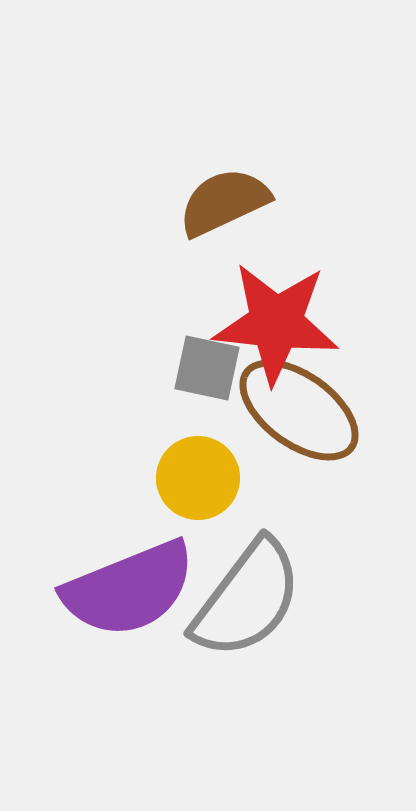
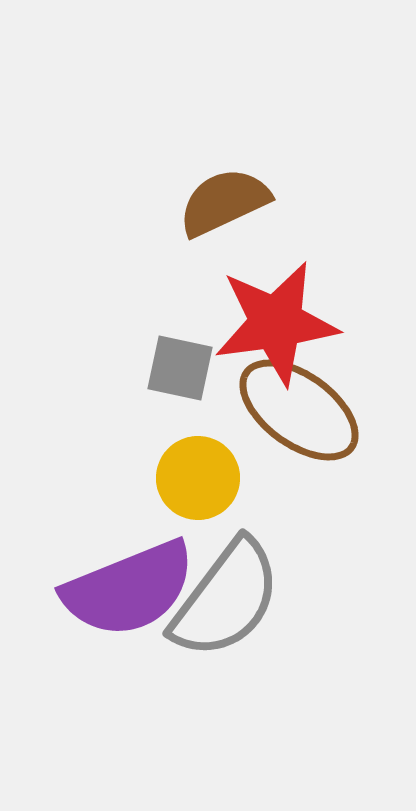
red star: rotated 14 degrees counterclockwise
gray square: moved 27 px left
gray semicircle: moved 21 px left
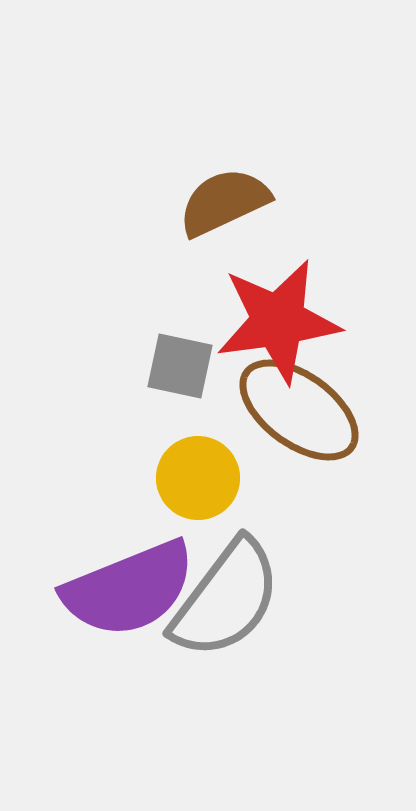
red star: moved 2 px right, 2 px up
gray square: moved 2 px up
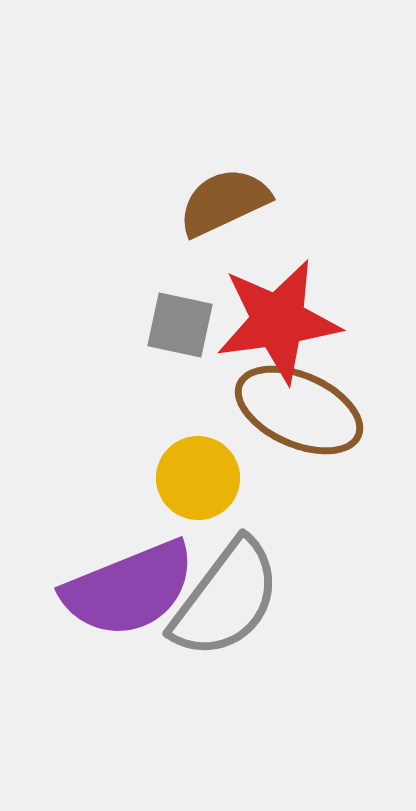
gray square: moved 41 px up
brown ellipse: rotated 12 degrees counterclockwise
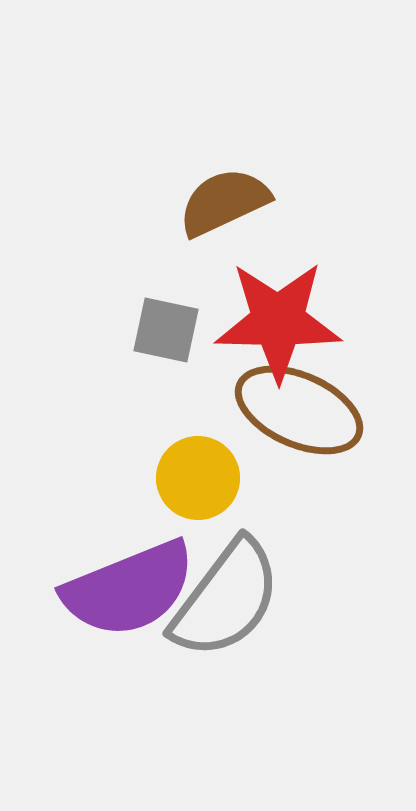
red star: rotated 9 degrees clockwise
gray square: moved 14 px left, 5 px down
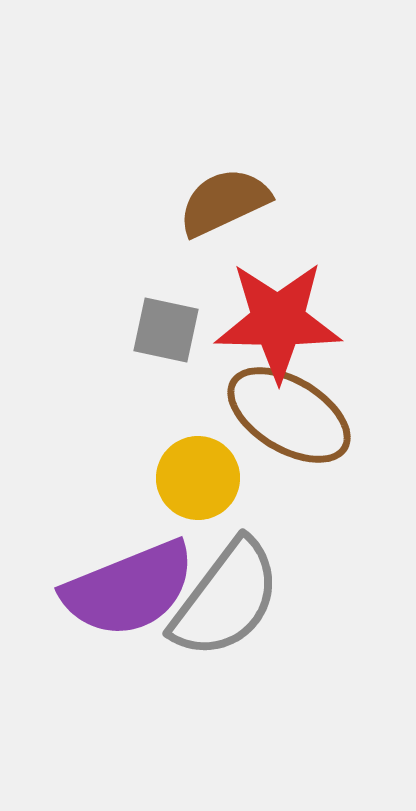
brown ellipse: moved 10 px left, 5 px down; rotated 7 degrees clockwise
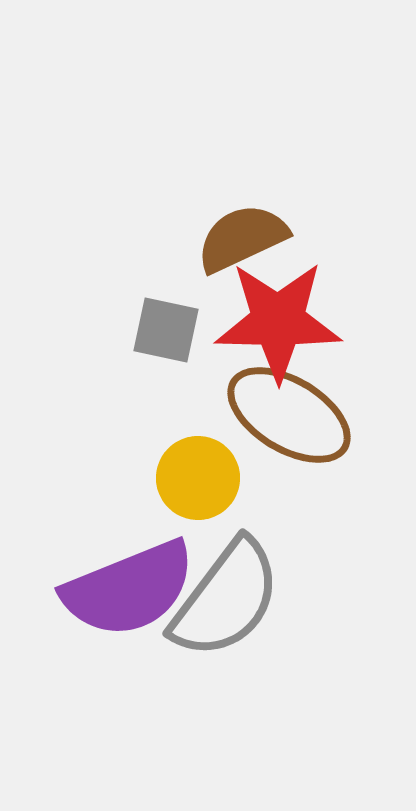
brown semicircle: moved 18 px right, 36 px down
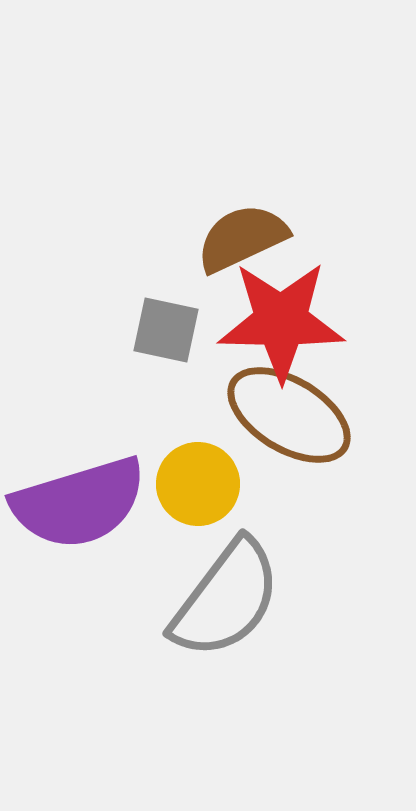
red star: moved 3 px right
yellow circle: moved 6 px down
purple semicircle: moved 50 px left, 86 px up; rotated 5 degrees clockwise
